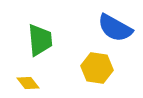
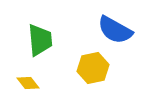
blue semicircle: moved 2 px down
yellow hexagon: moved 4 px left; rotated 20 degrees counterclockwise
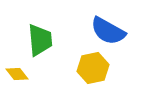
blue semicircle: moved 7 px left, 1 px down
yellow diamond: moved 11 px left, 9 px up
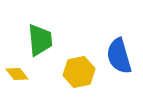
blue semicircle: moved 11 px right, 25 px down; rotated 45 degrees clockwise
yellow hexagon: moved 14 px left, 4 px down
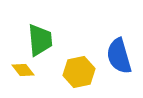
yellow diamond: moved 6 px right, 4 px up
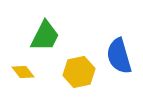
green trapezoid: moved 5 px right, 4 px up; rotated 32 degrees clockwise
yellow diamond: moved 2 px down
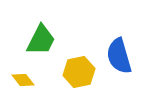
green trapezoid: moved 4 px left, 4 px down
yellow diamond: moved 8 px down
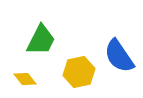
blue semicircle: rotated 18 degrees counterclockwise
yellow diamond: moved 2 px right, 1 px up
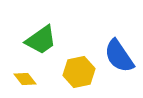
green trapezoid: rotated 28 degrees clockwise
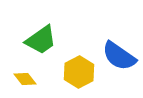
blue semicircle: rotated 21 degrees counterclockwise
yellow hexagon: rotated 16 degrees counterclockwise
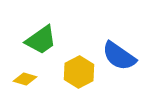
yellow diamond: rotated 35 degrees counterclockwise
